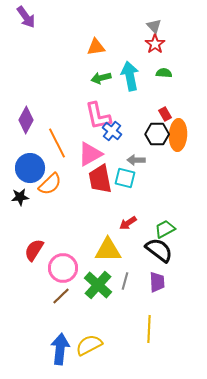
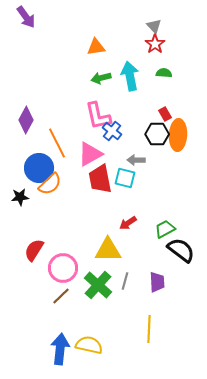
blue circle: moved 9 px right
black semicircle: moved 22 px right
yellow semicircle: rotated 40 degrees clockwise
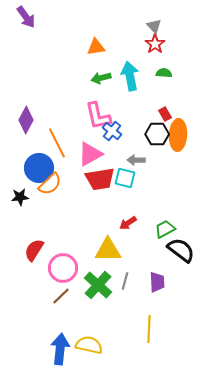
red trapezoid: rotated 88 degrees counterclockwise
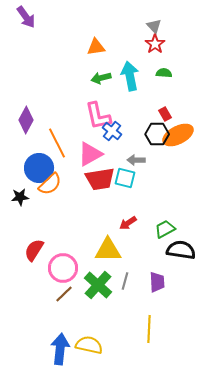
orange ellipse: rotated 60 degrees clockwise
black semicircle: rotated 28 degrees counterclockwise
brown line: moved 3 px right, 2 px up
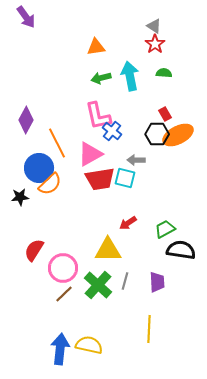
gray triangle: rotated 14 degrees counterclockwise
